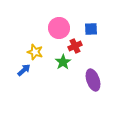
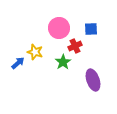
blue arrow: moved 6 px left, 7 px up
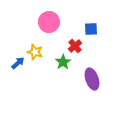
pink circle: moved 10 px left, 6 px up
red cross: rotated 16 degrees counterclockwise
purple ellipse: moved 1 px left, 1 px up
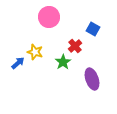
pink circle: moved 5 px up
blue square: moved 2 px right; rotated 32 degrees clockwise
